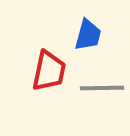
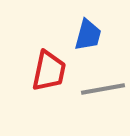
gray line: moved 1 px right, 1 px down; rotated 9 degrees counterclockwise
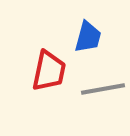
blue trapezoid: moved 2 px down
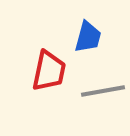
gray line: moved 2 px down
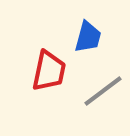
gray line: rotated 27 degrees counterclockwise
